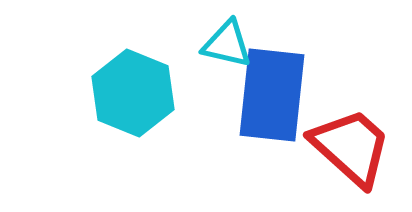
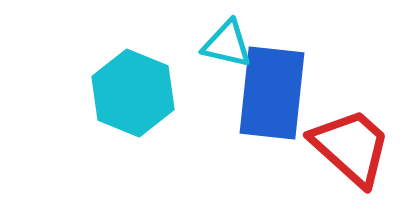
blue rectangle: moved 2 px up
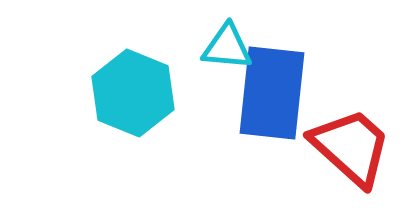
cyan triangle: moved 3 px down; rotated 8 degrees counterclockwise
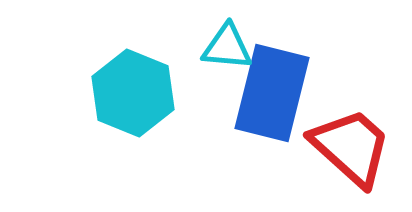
blue rectangle: rotated 8 degrees clockwise
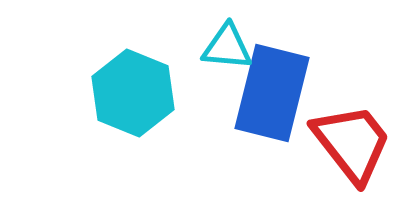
red trapezoid: moved 1 px right, 4 px up; rotated 10 degrees clockwise
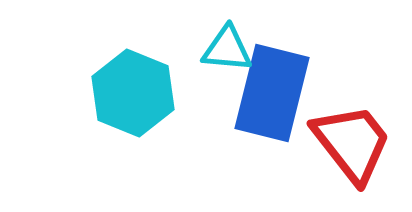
cyan triangle: moved 2 px down
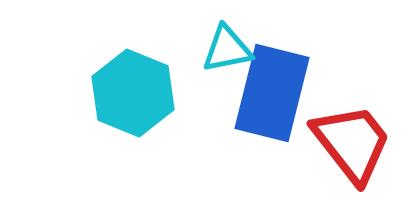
cyan triangle: rotated 16 degrees counterclockwise
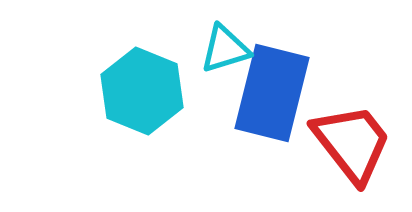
cyan triangle: moved 2 px left; rotated 6 degrees counterclockwise
cyan hexagon: moved 9 px right, 2 px up
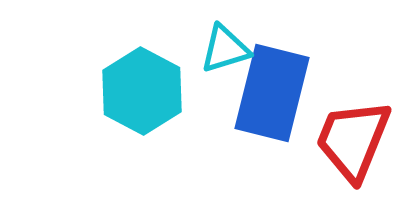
cyan hexagon: rotated 6 degrees clockwise
red trapezoid: moved 1 px right, 3 px up; rotated 120 degrees counterclockwise
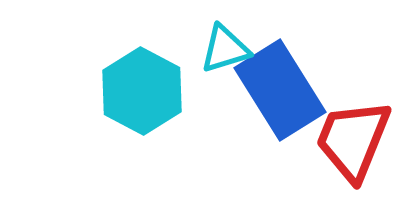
blue rectangle: moved 8 px right, 3 px up; rotated 46 degrees counterclockwise
